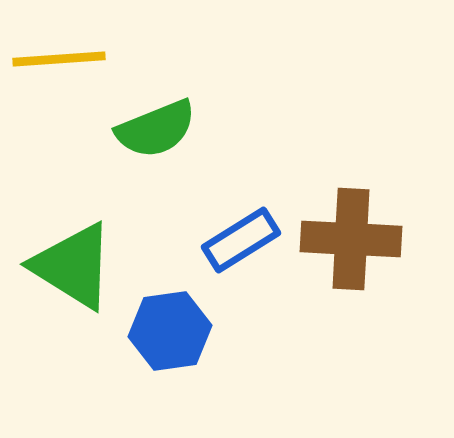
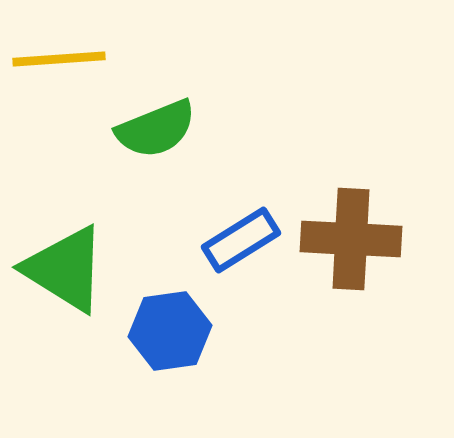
green triangle: moved 8 px left, 3 px down
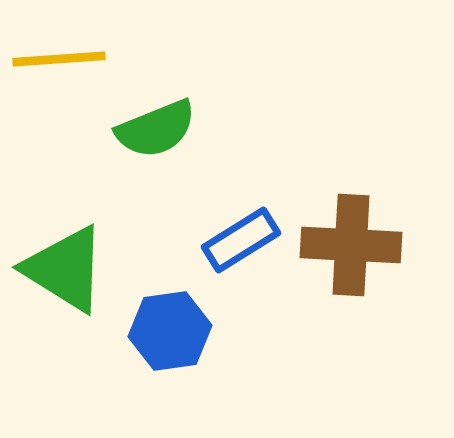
brown cross: moved 6 px down
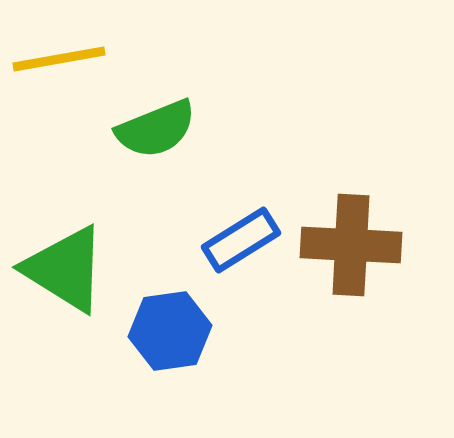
yellow line: rotated 6 degrees counterclockwise
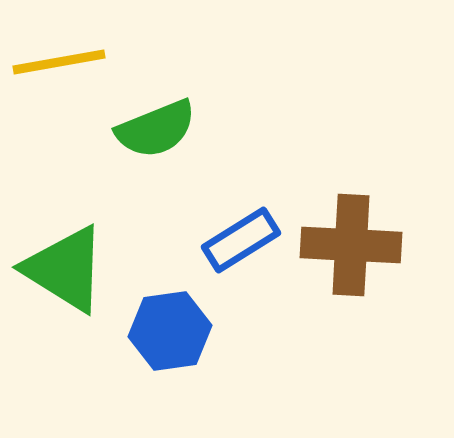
yellow line: moved 3 px down
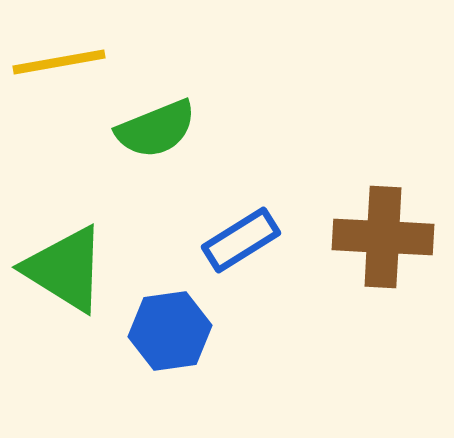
brown cross: moved 32 px right, 8 px up
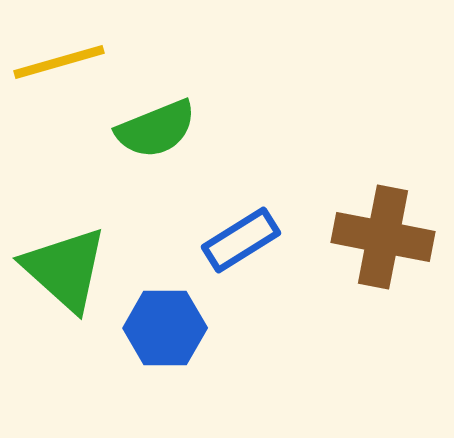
yellow line: rotated 6 degrees counterclockwise
brown cross: rotated 8 degrees clockwise
green triangle: rotated 10 degrees clockwise
blue hexagon: moved 5 px left, 3 px up; rotated 8 degrees clockwise
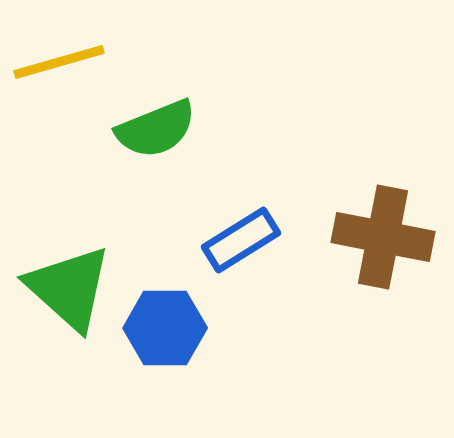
green triangle: moved 4 px right, 19 px down
